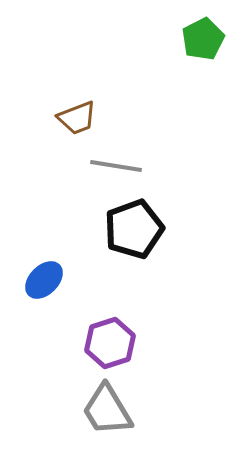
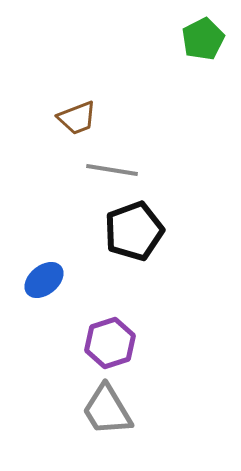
gray line: moved 4 px left, 4 px down
black pentagon: moved 2 px down
blue ellipse: rotated 6 degrees clockwise
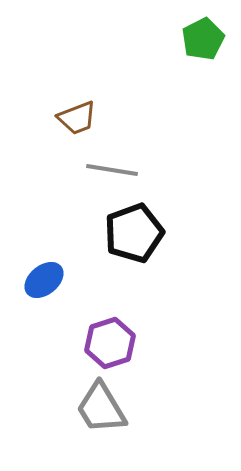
black pentagon: moved 2 px down
gray trapezoid: moved 6 px left, 2 px up
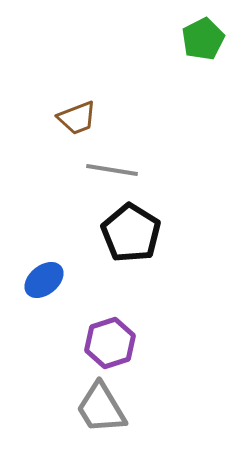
black pentagon: moved 3 px left; rotated 20 degrees counterclockwise
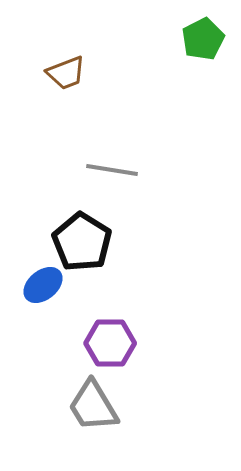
brown trapezoid: moved 11 px left, 45 px up
black pentagon: moved 49 px left, 9 px down
blue ellipse: moved 1 px left, 5 px down
purple hexagon: rotated 18 degrees clockwise
gray trapezoid: moved 8 px left, 2 px up
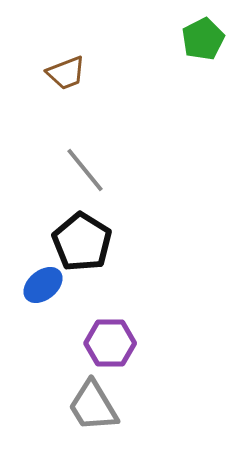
gray line: moved 27 px left; rotated 42 degrees clockwise
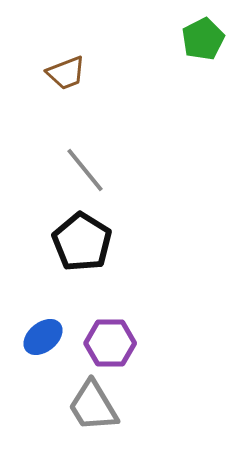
blue ellipse: moved 52 px down
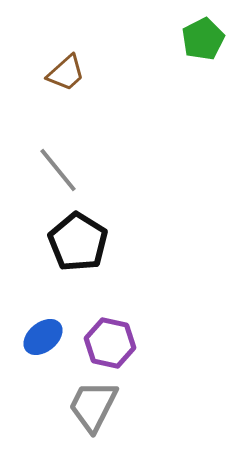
brown trapezoid: rotated 21 degrees counterclockwise
gray line: moved 27 px left
black pentagon: moved 4 px left
purple hexagon: rotated 12 degrees clockwise
gray trapezoid: rotated 58 degrees clockwise
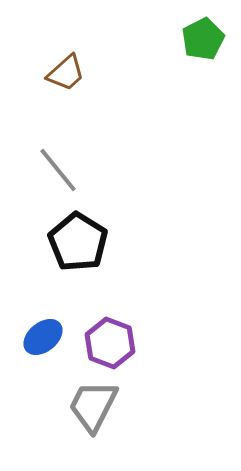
purple hexagon: rotated 9 degrees clockwise
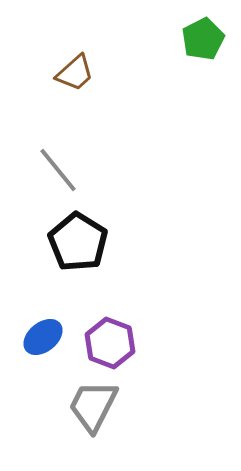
brown trapezoid: moved 9 px right
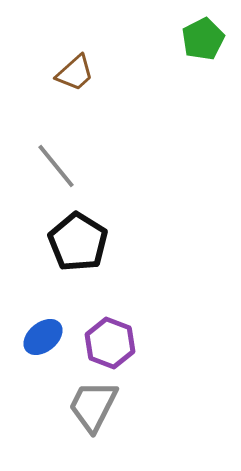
gray line: moved 2 px left, 4 px up
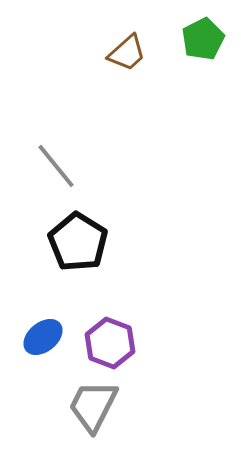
brown trapezoid: moved 52 px right, 20 px up
